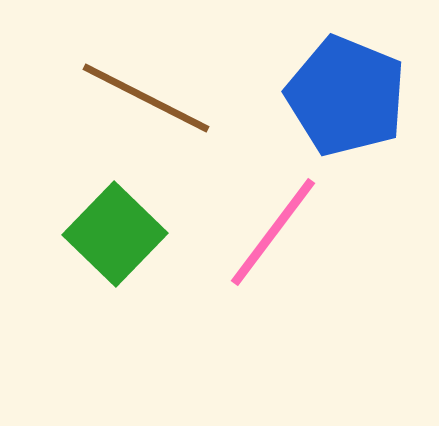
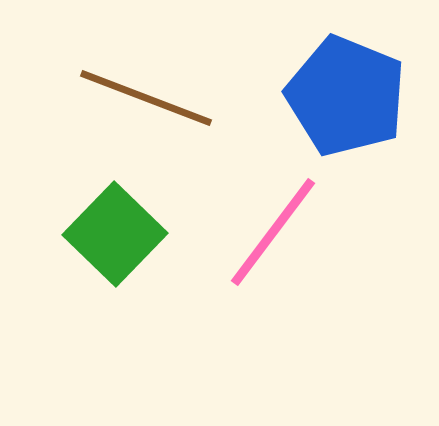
brown line: rotated 6 degrees counterclockwise
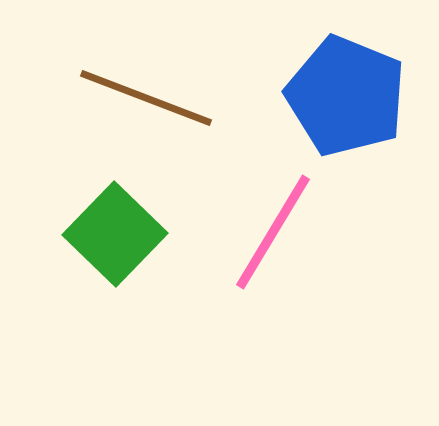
pink line: rotated 6 degrees counterclockwise
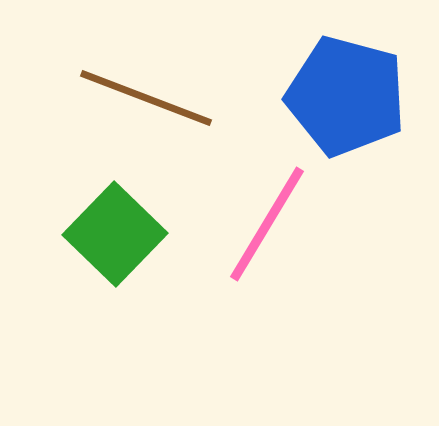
blue pentagon: rotated 7 degrees counterclockwise
pink line: moved 6 px left, 8 px up
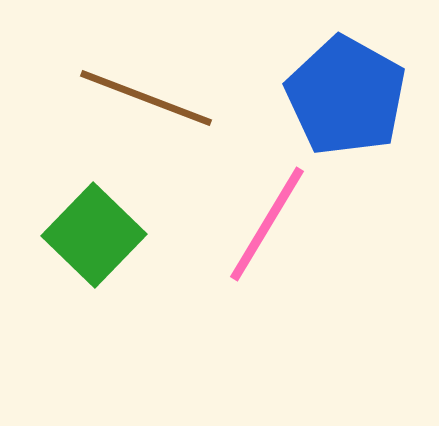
blue pentagon: rotated 14 degrees clockwise
green square: moved 21 px left, 1 px down
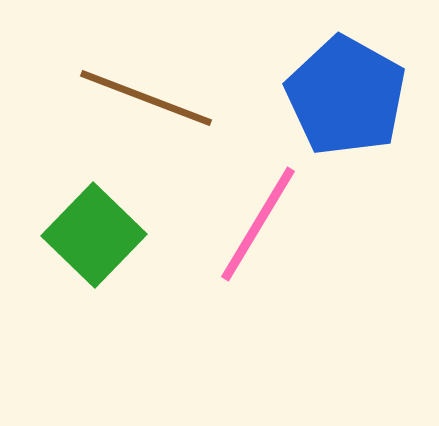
pink line: moved 9 px left
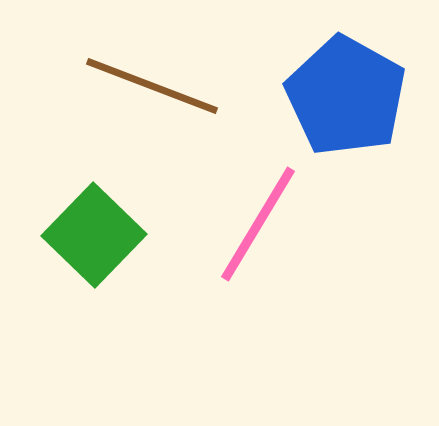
brown line: moved 6 px right, 12 px up
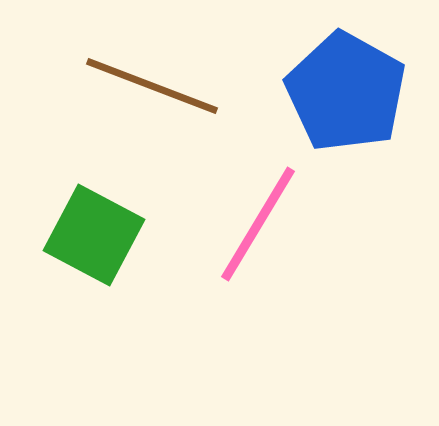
blue pentagon: moved 4 px up
green square: rotated 16 degrees counterclockwise
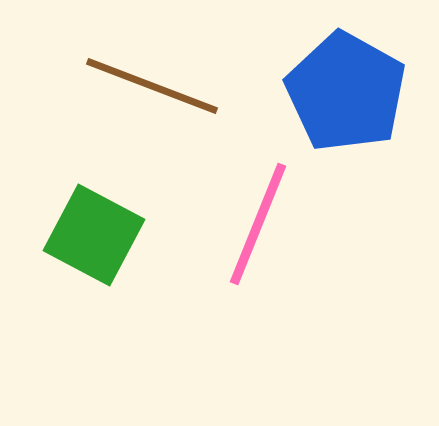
pink line: rotated 9 degrees counterclockwise
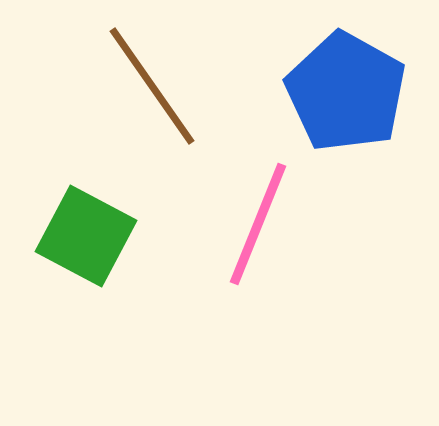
brown line: rotated 34 degrees clockwise
green square: moved 8 px left, 1 px down
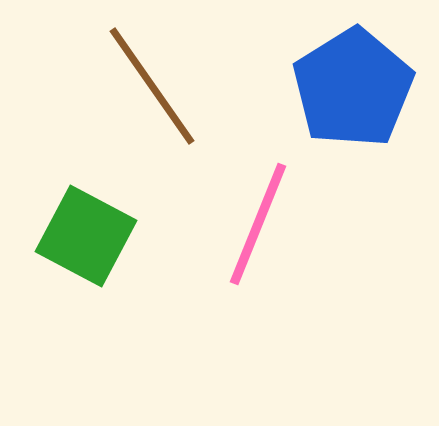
blue pentagon: moved 7 px right, 4 px up; rotated 11 degrees clockwise
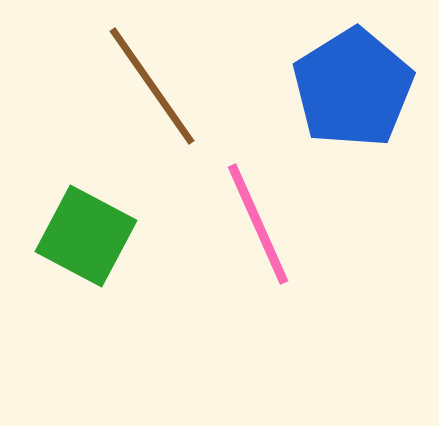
pink line: rotated 46 degrees counterclockwise
